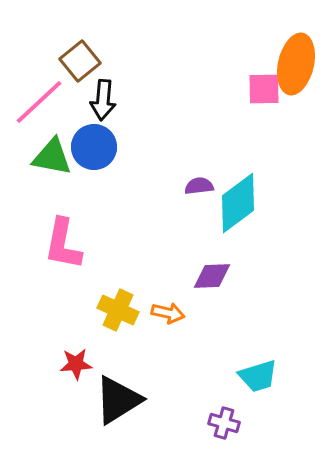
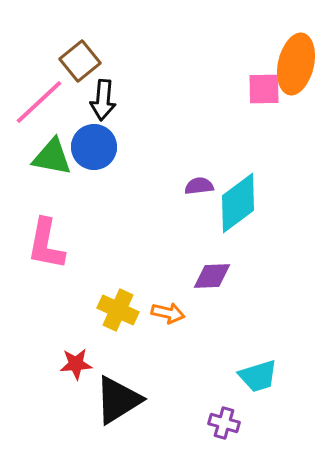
pink L-shape: moved 17 px left
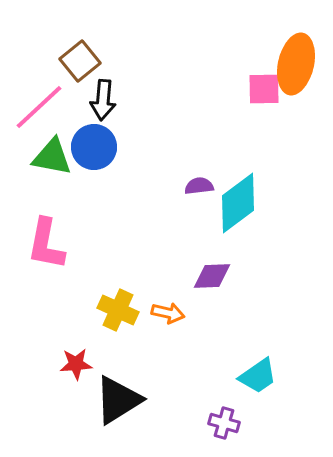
pink line: moved 5 px down
cyan trapezoid: rotated 18 degrees counterclockwise
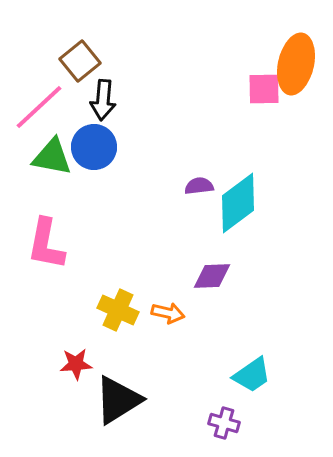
cyan trapezoid: moved 6 px left, 1 px up
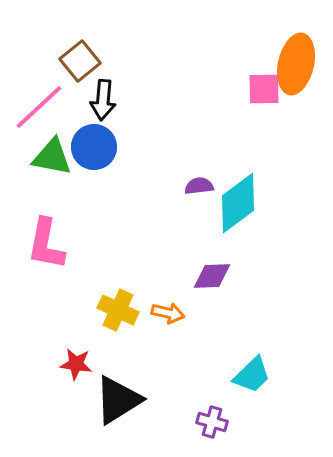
red star: rotated 12 degrees clockwise
cyan trapezoid: rotated 9 degrees counterclockwise
purple cross: moved 12 px left, 1 px up
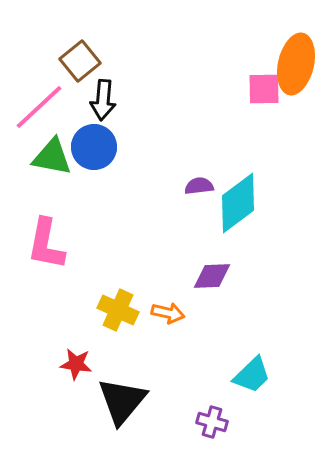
black triangle: moved 4 px right, 1 px down; rotated 18 degrees counterclockwise
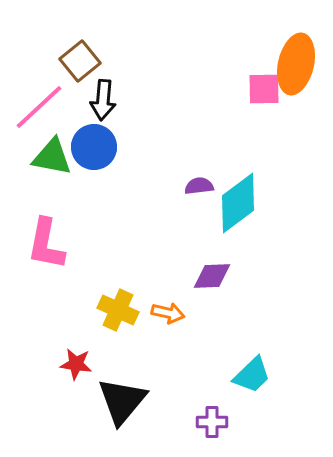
purple cross: rotated 16 degrees counterclockwise
